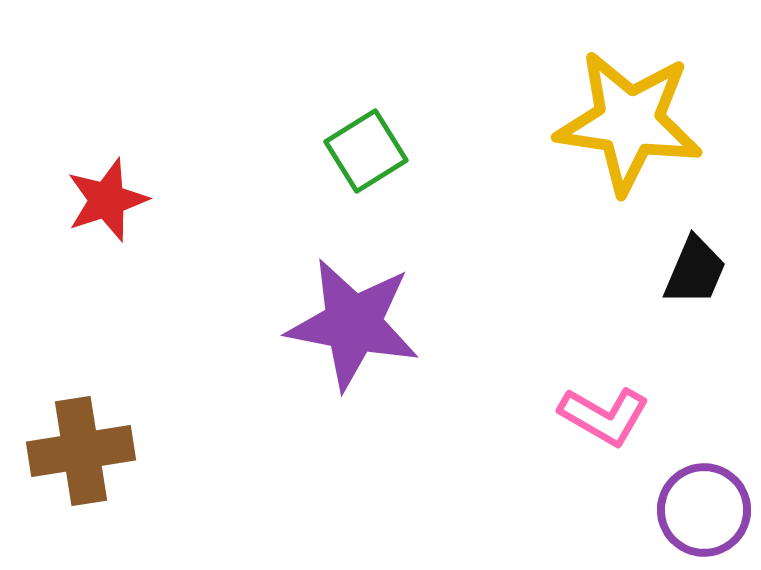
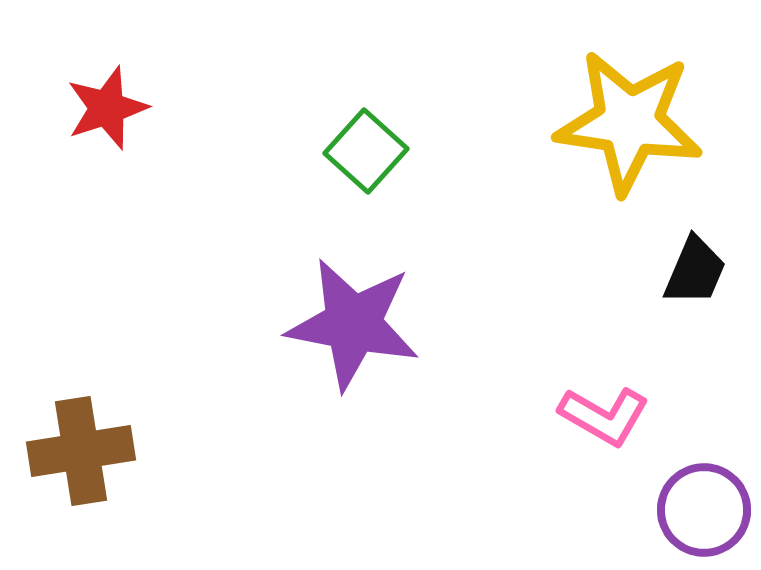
green square: rotated 16 degrees counterclockwise
red star: moved 92 px up
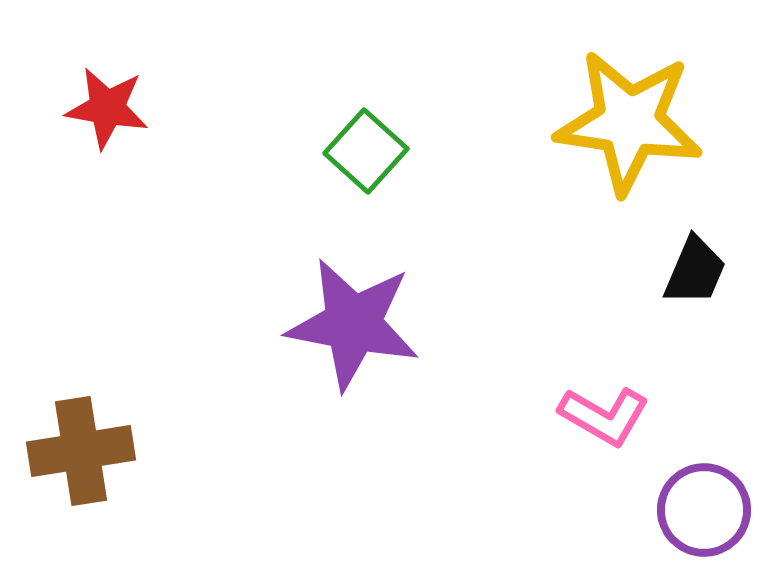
red star: rotated 28 degrees clockwise
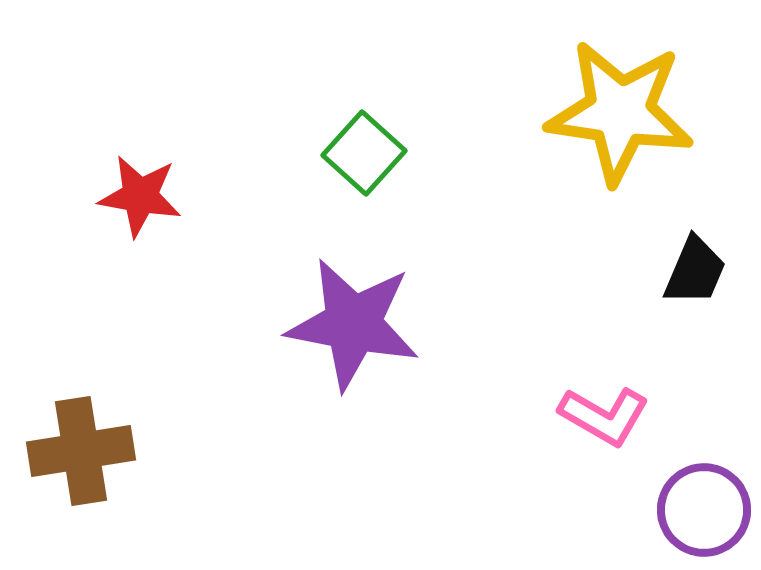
red star: moved 33 px right, 88 px down
yellow star: moved 9 px left, 10 px up
green square: moved 2 px left, 2 px down
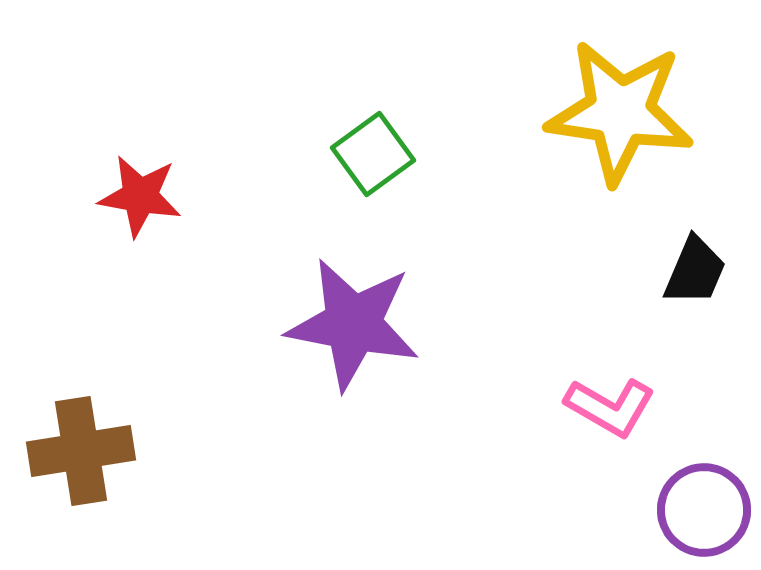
green square: moved 9 px right, 1 px down; rotated 12 degrees clockwise
pink L-shape: moved 6 px right, 9 px up
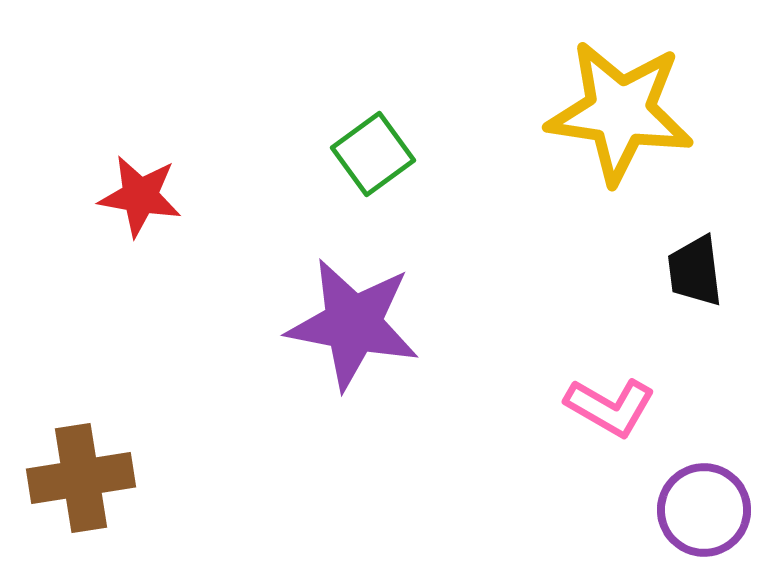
black trapezoid: rotated 150 degrees clockwise
brown cross: moved 27 px down
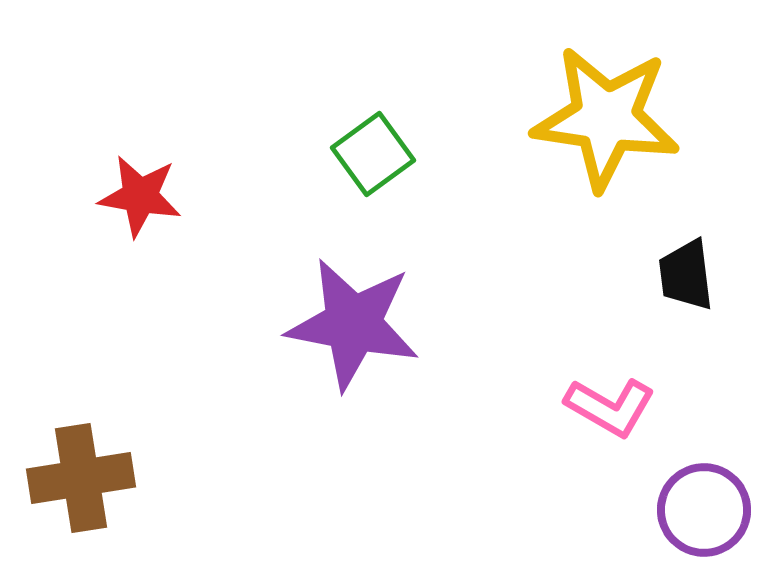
yellow star: moved 14 px left, 6 px down
black trapezoid: moved 9 px left, 4 px down
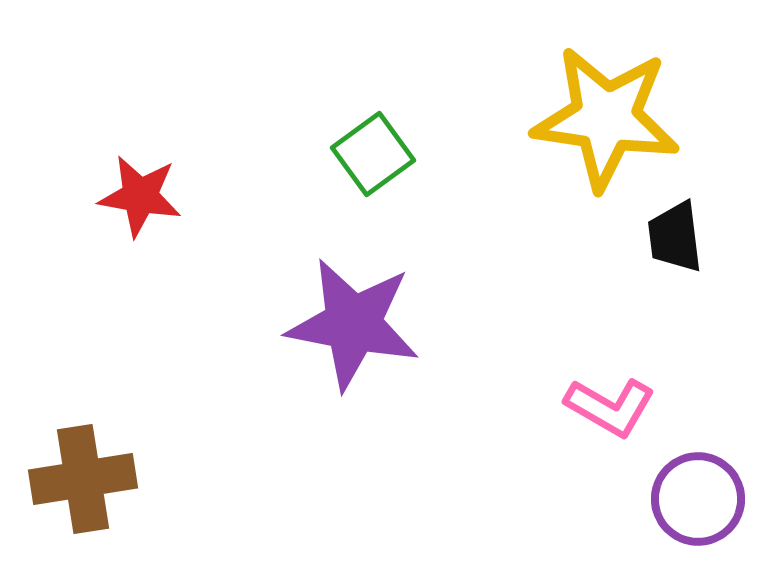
black trapezoid: moved 11 px left, 38 px up
brown cross: moved 2 px right, 1 px down
purple circle: moved 6 px left, 11 px up
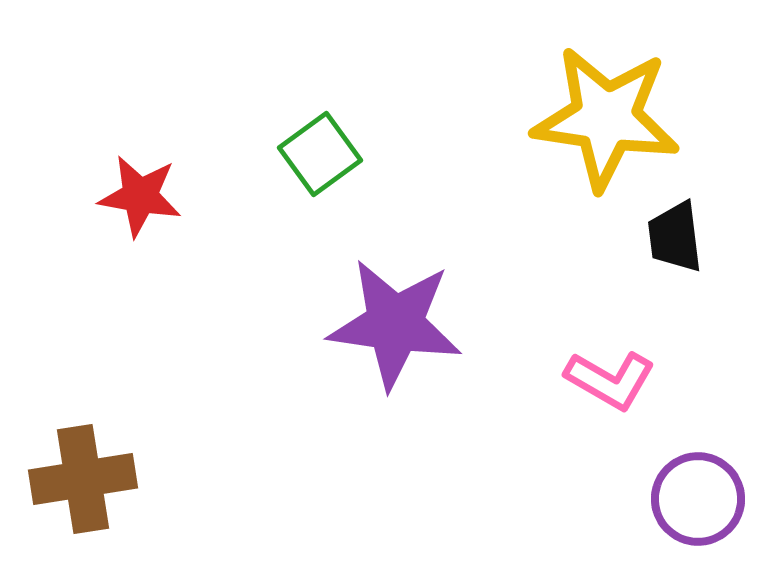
green square: moved 53 px left
purple star: moved 42 px right; rotated 3 degrees counterclockwise
pink L-shape: moved 27 px up
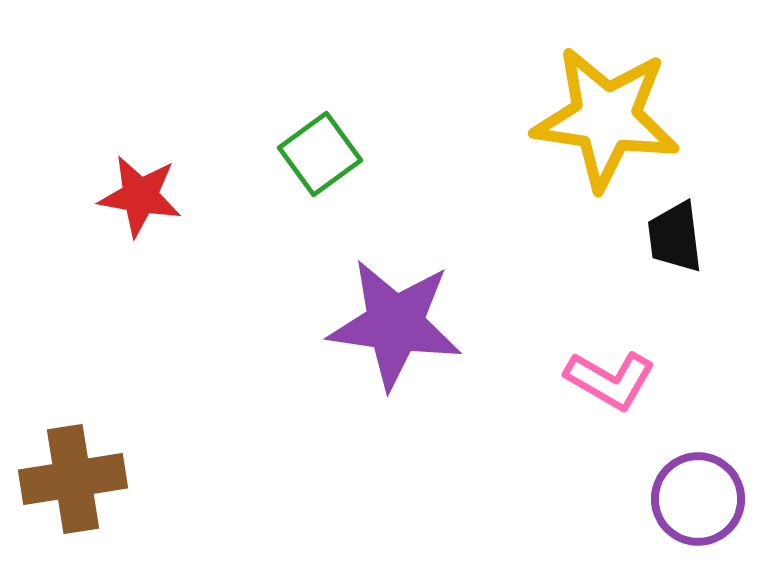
brown cross: moved 10 px left
